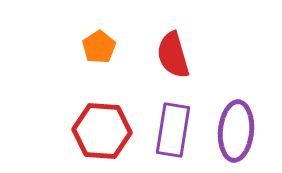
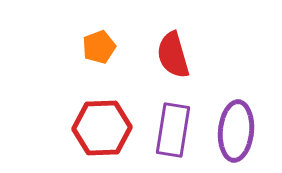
orange pentagon: rotated 12 degrees clockwise
red hexagon: moved 3 px up; rotated 6 degrees counterclockwise
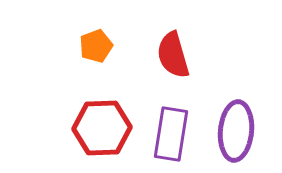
orange pentagon: moved 3 px left, 1 px up
purple rectangle: moved 2 px left, 4 px down
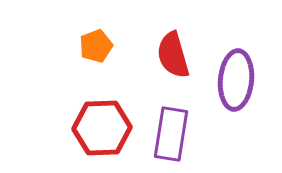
purple ellipse: moved 51 px up
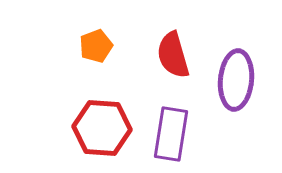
red hexagon: rotated 6 degrees clockwise
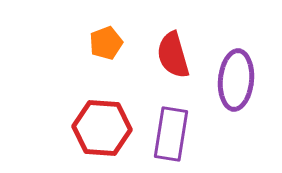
orange pentagon: moved 10 px right, 3 px up
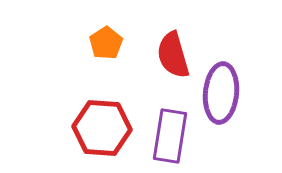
orange pentagon: rotated 12 degrees counterclockwise
purple ellipse: moved 15 px left, 13 px down
purple rectangle: moved 1 px left, 2 px down
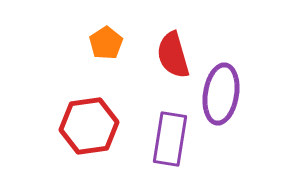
purple ellipse: moved 1 px down; rotated 4 degrees clockwise
red hexagon: moved 13 px left, 2 px up; rotated 12 degrees counterclockwise
purple rectangle: moved 3 px down
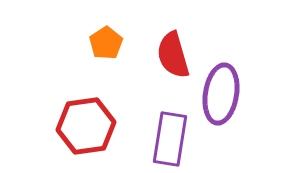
red hexagon: moved 3 px left
